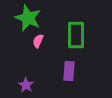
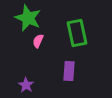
green rectangle: moved 1 px right, 2 px up; rotated 12 degrees counterclockwise
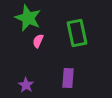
purple rectangle: moved 1 px left, 7 px down
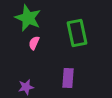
pink semicircle: moved 4 px left, 2 px down
purple star: moved 2 px down; rotated 28 degrees clockwise
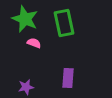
green star: moved 3 px left, 1 px down
green rectangle: moved 13 px left, 10 px up
pink semicircle: rotated 88 degrees clockwise
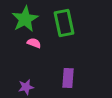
green star: rotated 20 degrees clockwise
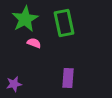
purple star: moved 12 px left, 3 px up
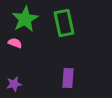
pink semicircle: moved 19 px left
